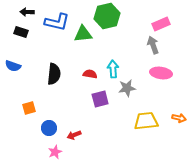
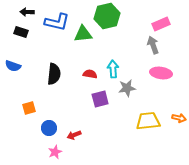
yellow trapezoid: moved 2 px right
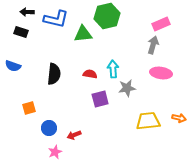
blue L-shape: moved 1 px left, 3 px up
gray arrow: rotated 36 degrees clockwise
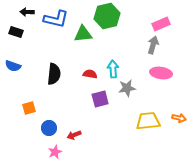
black rectangle: moved 5 px left
